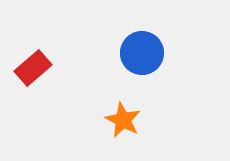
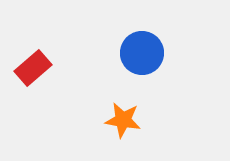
orange star: rotated 18 degrees counterclockwise
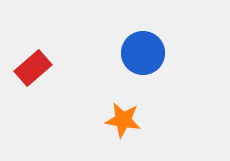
blue circle: moved 1 px right
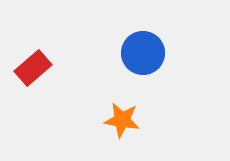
orange star: moved 1 px left
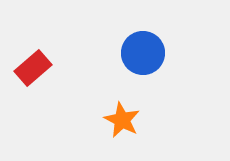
orange star: rotated 18 degrees clockwise
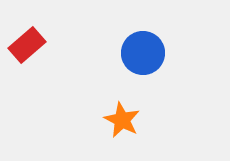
red rectangle: moved 6 px left, 23 px up
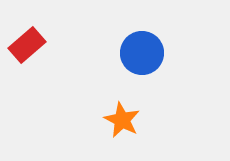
blue circle: moved 1 px left
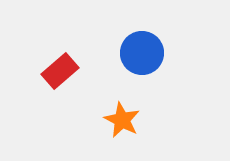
red rectangle: moved 33 px right, 26 px down
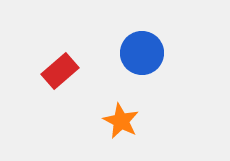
orange star: moved 1 px left, 1 px down
